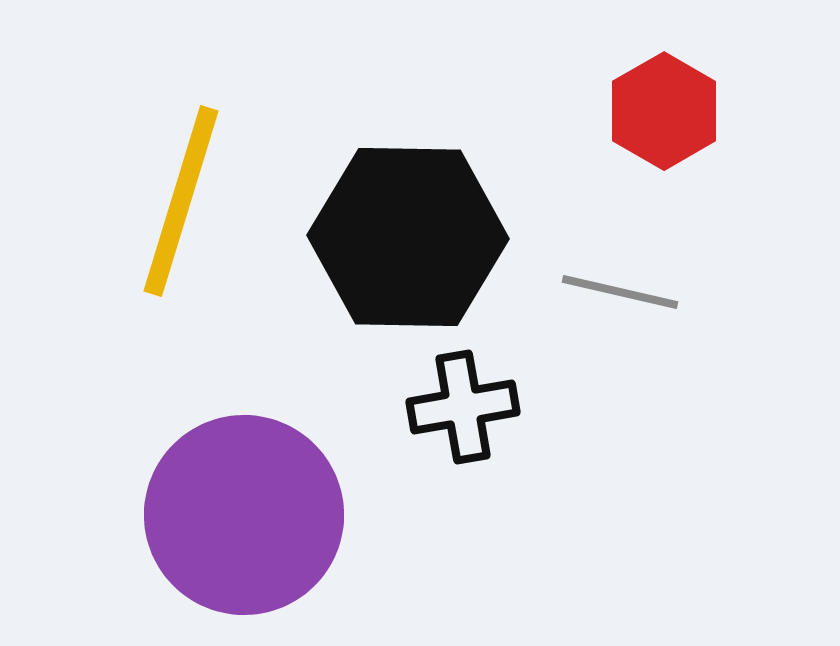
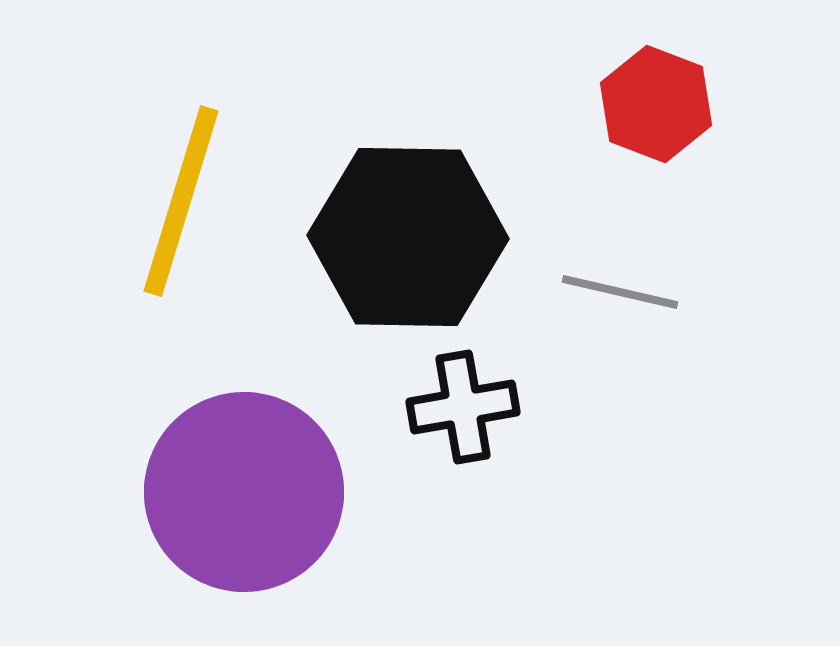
red hexagon: moved 8 px left, 7 px up; rotated 9 degrees counterclockwise
purple circle: moved 23 px up
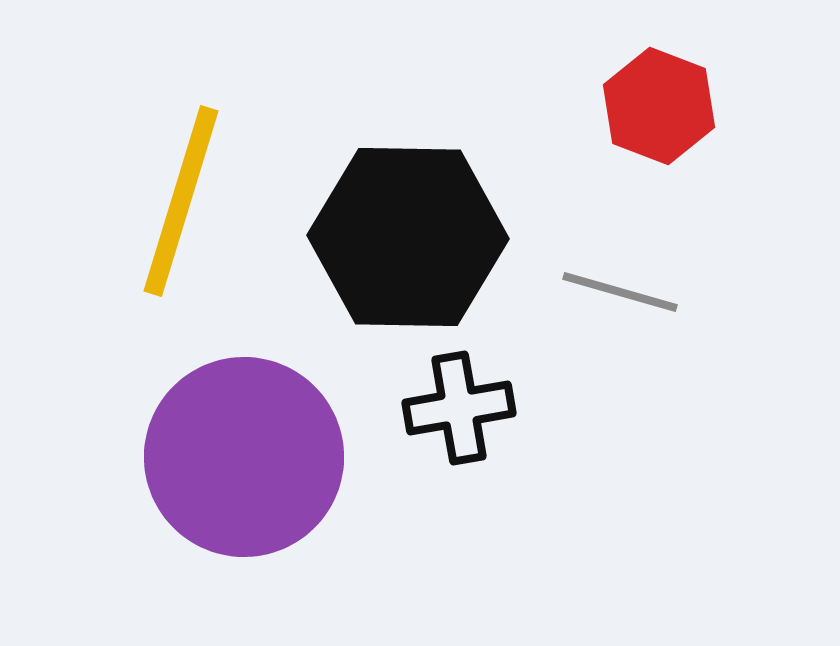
red hexagon: moved 3 px right, 2 px down
gray line: rotated 3 degrees clockwise
black cross: moved 4 px left, 1 px down
purple circle: moved 35 px up
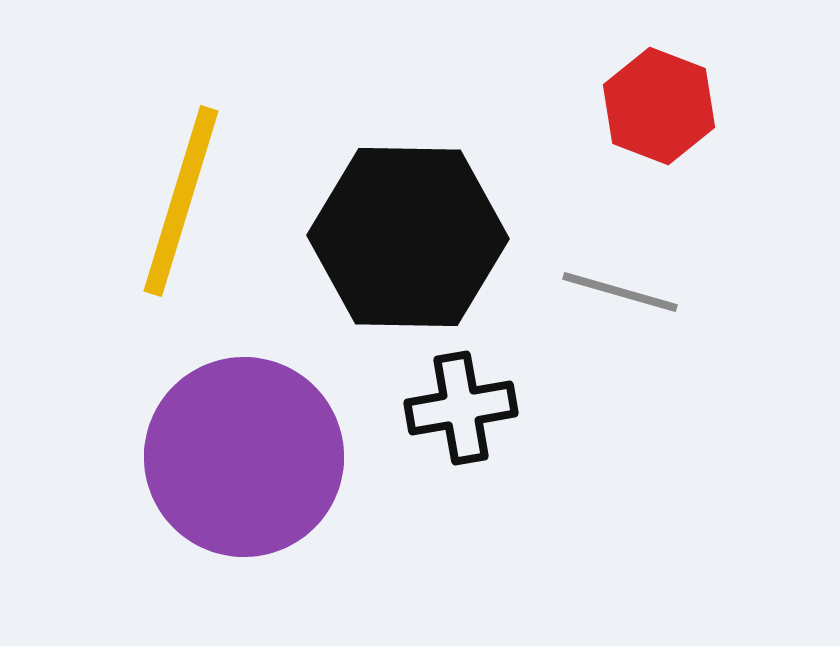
black cross: moved 2 px right
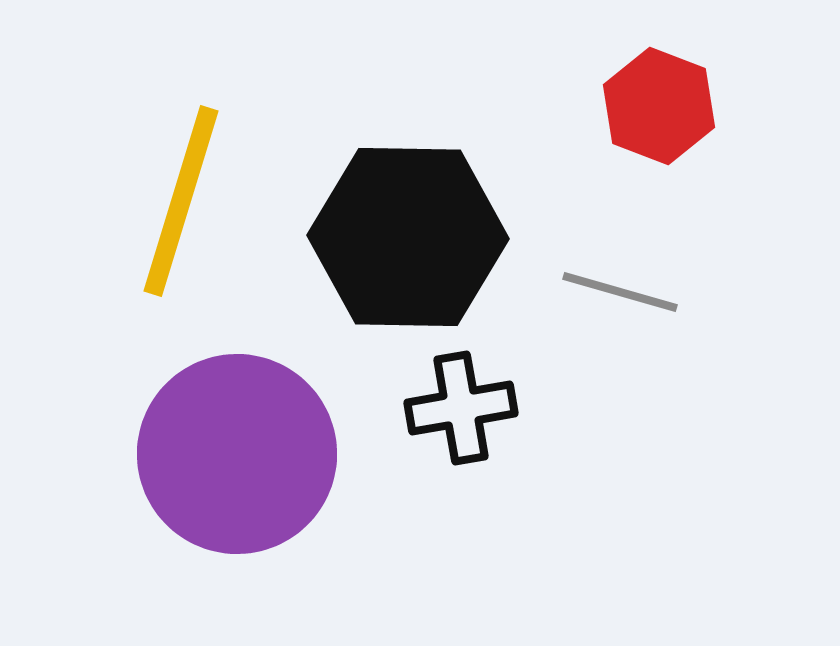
purple circle: moved 7 px left, 3 px up
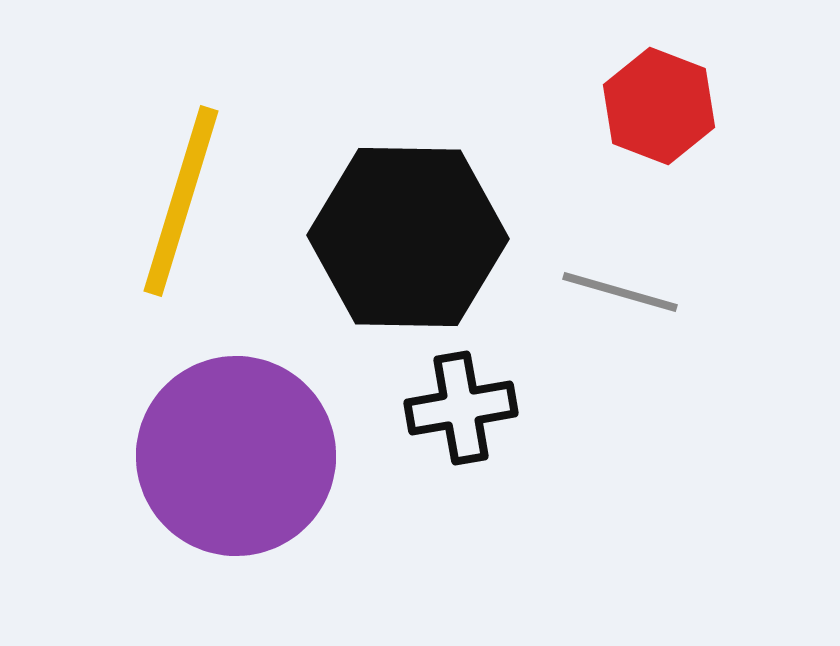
purple circle: moved 1 px left, 2 px down
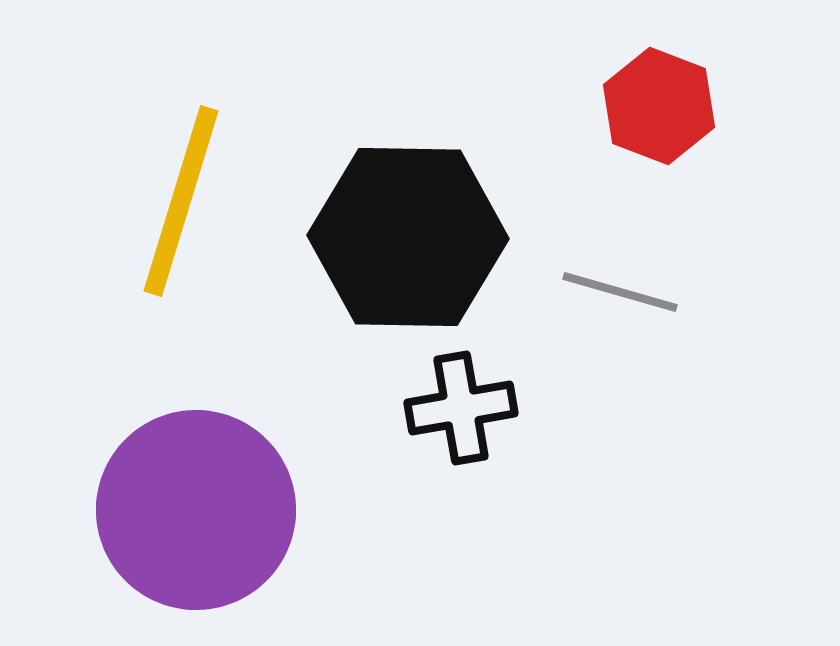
purple circle: moved 40 px left, 54 px down
